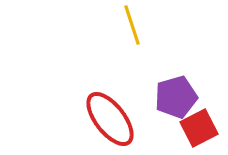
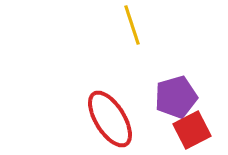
red ellipse: rotated 6 degrees clockwise
red square: moved 7 px left, 2 px down
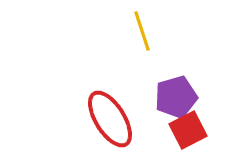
yellow line: moved 10 px right, 6 px down
red square: moved 4 px left
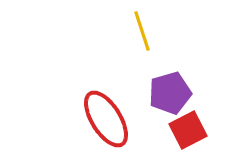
purple pentagon: moved 6 px left, 4 px up
red ellipse: moved 4 px left
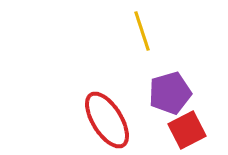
red ellipse: moved 1 px right, 1 px down
red square: moved 1 px left
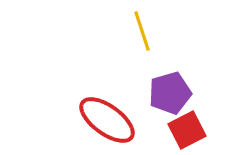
red ellipse: rotated 22 degrees counterclockwise
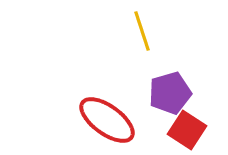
red square: rotated 30 degrees counterclockwise
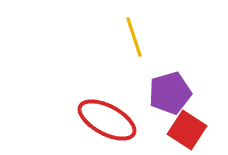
yellow line: moved 8 px left, 6 px down
red ellipse: rotated 8 degrees counterclockwise
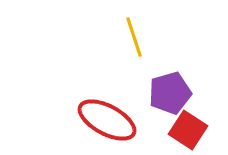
red square: moved 1 px right
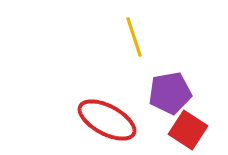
purple pentagon: rotated 6 degrees clockwise
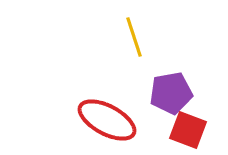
purple pentagon: moved 1 px right
red square: rotated 12 degrees counterclockwise
